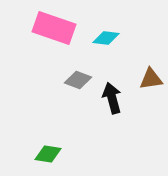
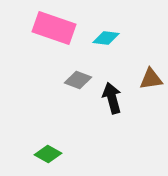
green diamond: rotated 20 degrees clockwise
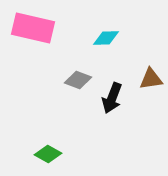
pink rectangle: moved 21 px left; rotated 6 degrees counterclockwise
cyan diamond: rotated 8 degrees counterclockwise
black arrow: rotated 144 degrees counterclockwise
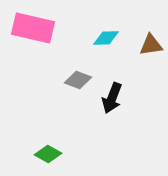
brown triangle: moved 34 px up
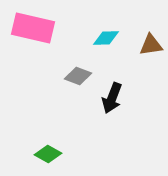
gray diamond: moved 4 px up
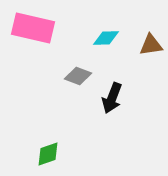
green diamond: rotated 48 degrees counterclockwise
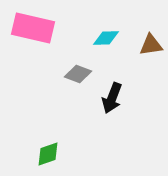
gray diamond: moved 2 px up
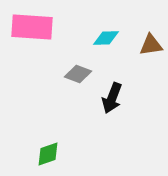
pink rectangle: moved 1 px left, 1 px up; rotated 9 degrees counterclockwise
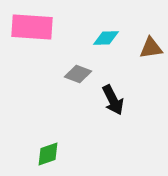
brown triangle: moved 3 px down
black arrow: moved 1 px right, 2 px down; rotated 48 degrees counterclockwise
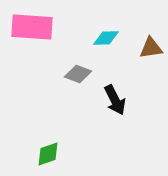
black arrow: moved 2 px right
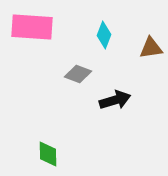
cyan diamond: moved 2 px left, 3 px up; rotated 68 degrees counterclockwise
black arrow: rotated 80 degrees counterclockwise
green diamond: rotated 72 degrees counterclockwise
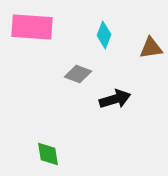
black arrow: moved 1 px up
green diamond: rotated 8 degrees counterclockwise
